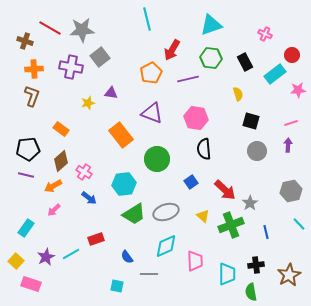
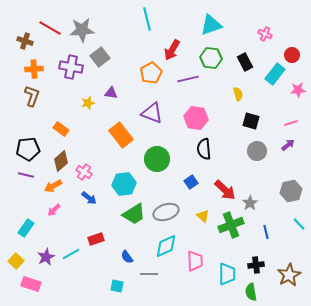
cyan rectangle at (275, 74): rotated 15 degrees counterclockwise
purple arrow at (288, 145): rotated 48 degrees clockwise
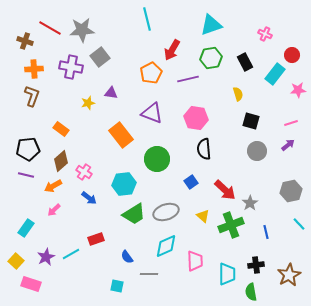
green hexagon at (211, 58): rotated 15 degrees counterclockwise
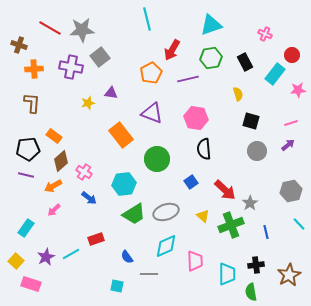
brown cross at (25, 41): moved 6 px left, 4 px down
brown L-shape at (32, 96): moved 7 px down; rotated 15 degrees counterclockwise
orange rectangle at (61, 129): moved 7 px left, 7 px down
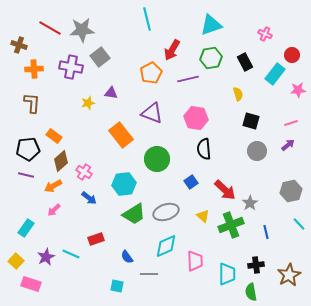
cyan line at (71, 254): rotated 54 degrees clockwise
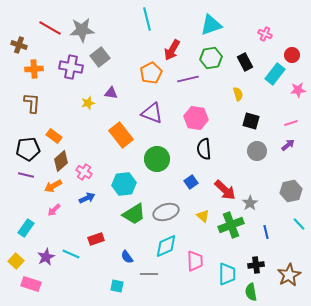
blue arrow at (89, 198): moved 2 px left; rotated 63 degrees counterclockwise
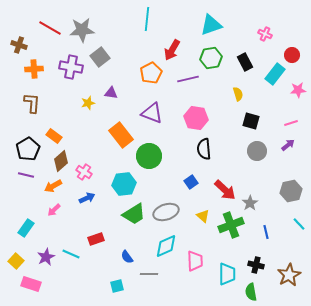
cyan line at (147, 19): rotated 20 degrees clockwise
black pentagon at (28, 149): rotated 25 degrees counterclockwise
green circle at (157, 159): moved 8 px left, 3 px up
black cross at (256, 265): rotated 21 degrees clockwise
cyan square at (117, 286): rotated 24 degrees counterclockwise
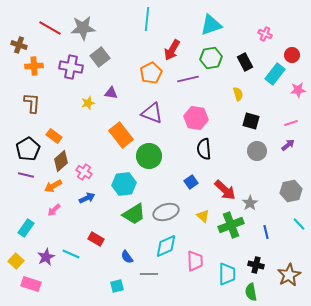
gray star at (82, 30): moved 1 px right, 2 px up
orange cross at (34, 69): moved 3 px up
red rectangle at (96, 239): rotated 49 degrees clockwise
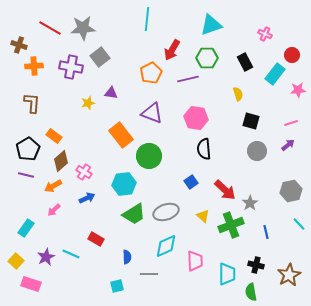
green hexagon at (211, 58): moved 4 px left; rotated 10 degrees clockwise
blue semicircle at (127, 257): rotated 144 degrees counterclockwise
